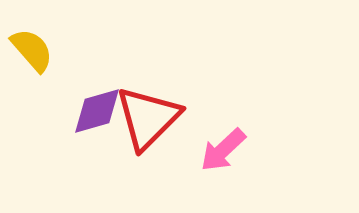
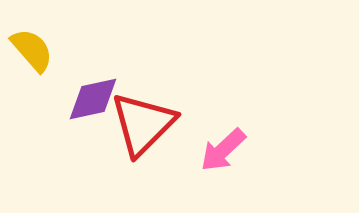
purple diamond: moved 4 px left, 12 px up; rotated 4 degrees clockwise
red triangle: moved 5 px left, 6 px down
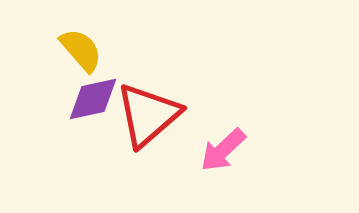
yellow semicircle: moved 49 px right
red triangle: moved 5 px right, 9 px up; rotated 4 degrees clockwise
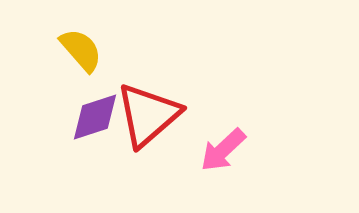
purple diamond: moved 2 px right, 18 px down; rotated 6 degrees counterclockwise
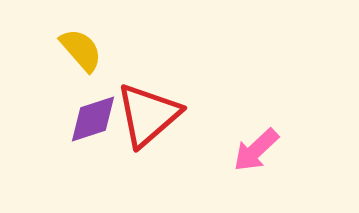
purple diamond: moved 2 px left, 2 px down
pink arrow: moved 33 px right
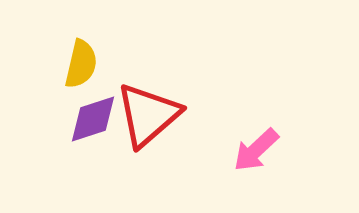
yellow semicircle: moved 14 px down; rotated 54 degrees clockwise
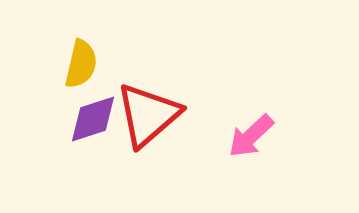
pink arrow: moved 5 px left, 14 px up
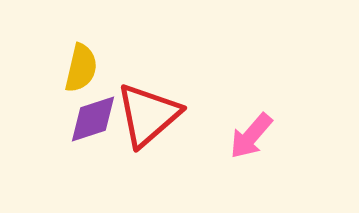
yellow semicircle: moved 4 px down
pink arrow: rotated 6 degrees counterclockwise
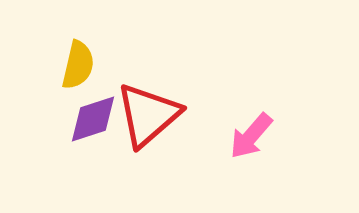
yellow semicircle: moved 3 px left, 3 px up
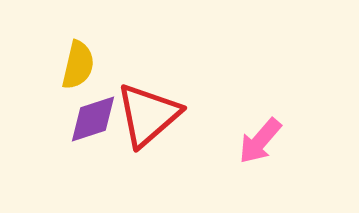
pink arrow: moved 9 px right, 5 px down
